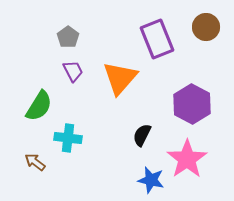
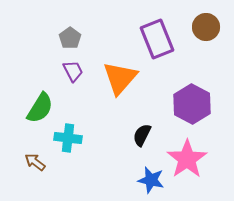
gray pentagon: moved 2 px right, 1 px down
green semicircle: moved 1 px right, 2 px down
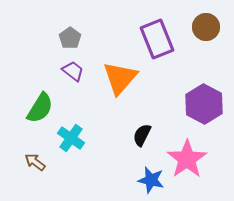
purple trapezoid: rotated 25 degrees counterclockwise
purple hexagon: moved 12 px right
cyan cross: moved 3 px right; rotated 28 degrees clockwise
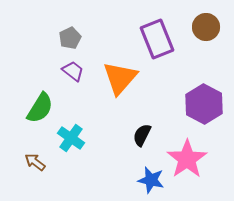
gray pentagon: rotated 10 degrees clockwise
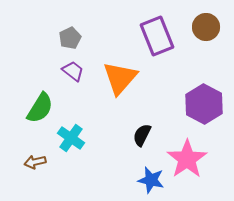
purple rectangle: moved 3 px up
brown arrow: rotated 50 degrees counterclockwise
